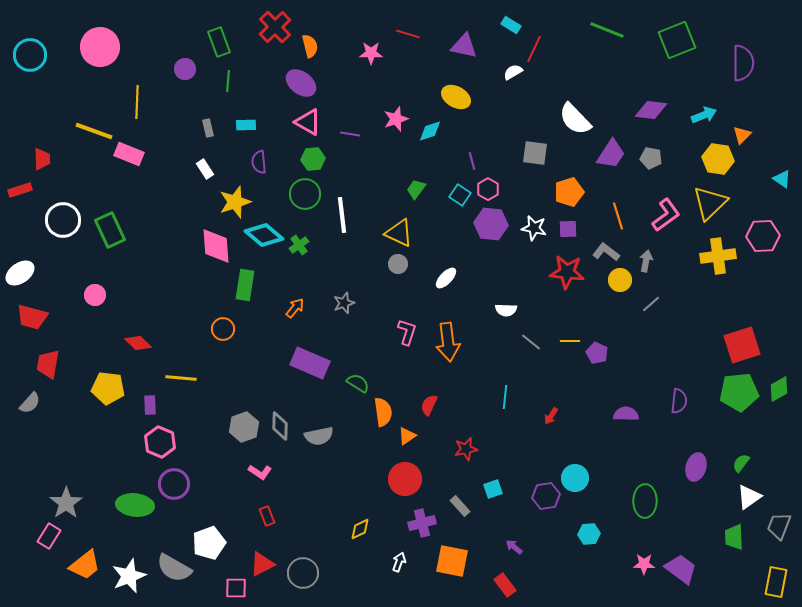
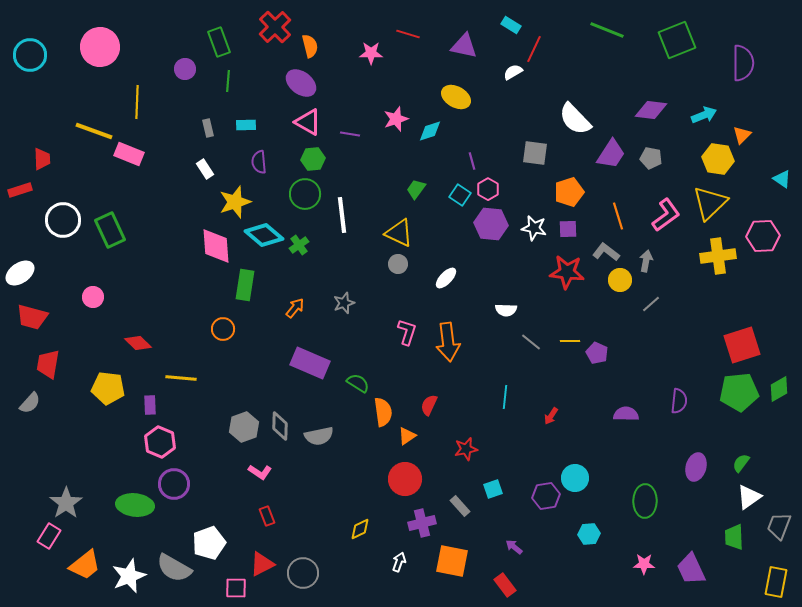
pink circle at (95, 295): moved 2 px left, 2 px down
purple trapezoid at (681, 569): moved 10 px right; rotated 152 degrees counterclockwise
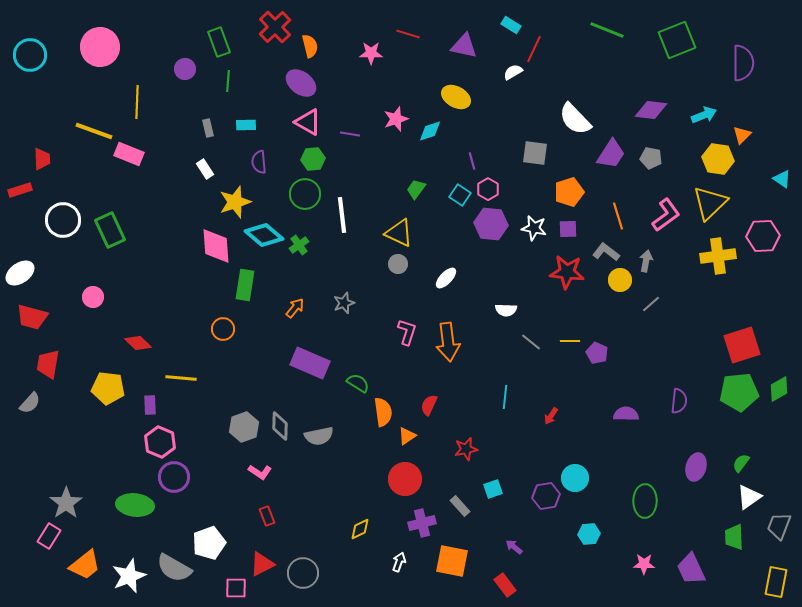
purple circle at (174, 484): moved 7 px up
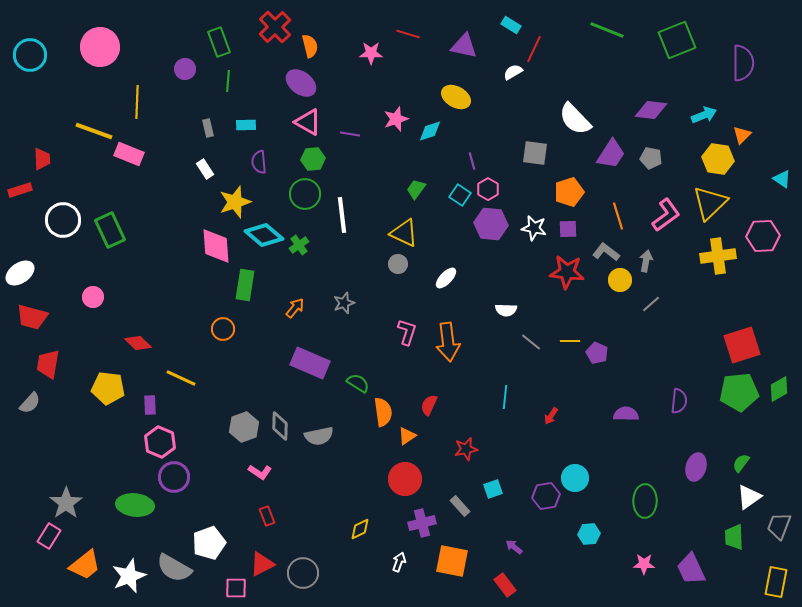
yellow triangle at (399, 233): moved 5 px right
yellow line at (181, 378): rotated 20 degrees clockwise
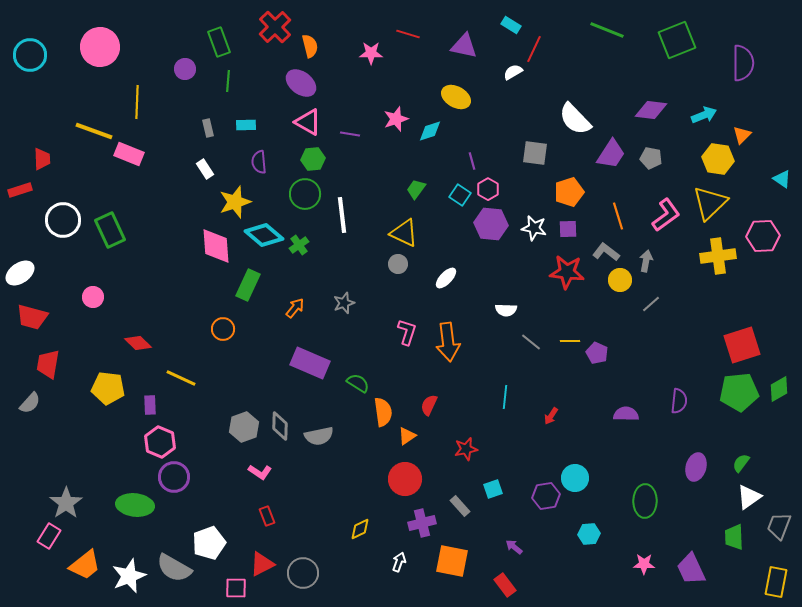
green rectangle at (245, 285): moved 3 px right; rotated 16 degrees clockwise
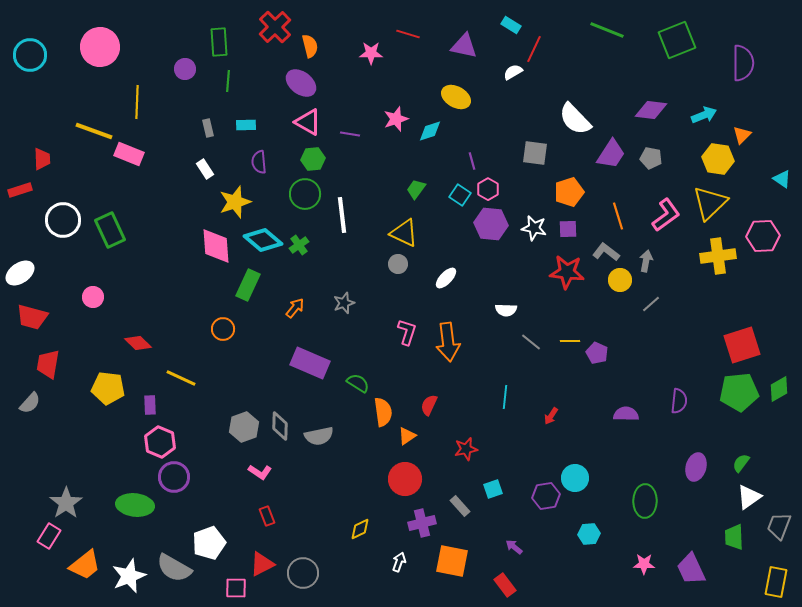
green rectangle at (219, 42): rotated 16 degrees clockwise
cyan diamond at (264, 235): moved 1 px left, 5 px down
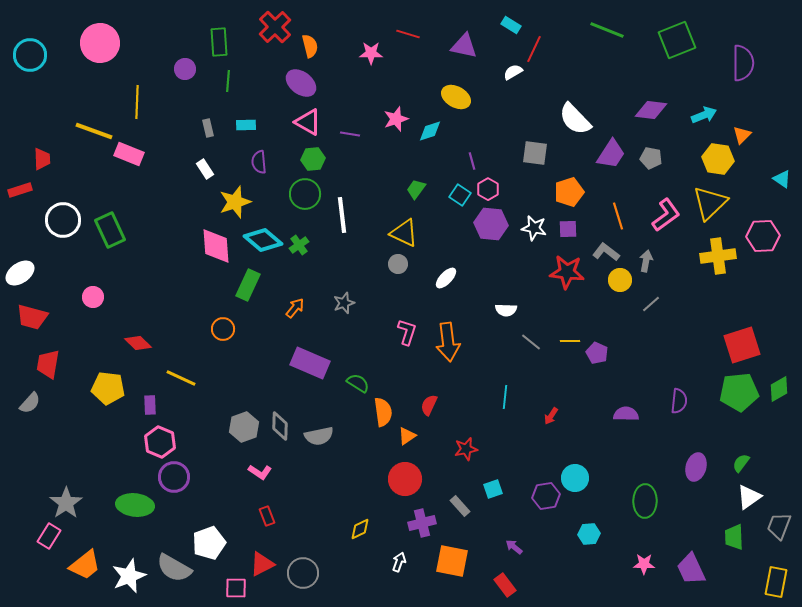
pink circle at (100, 47): moved 4 px up
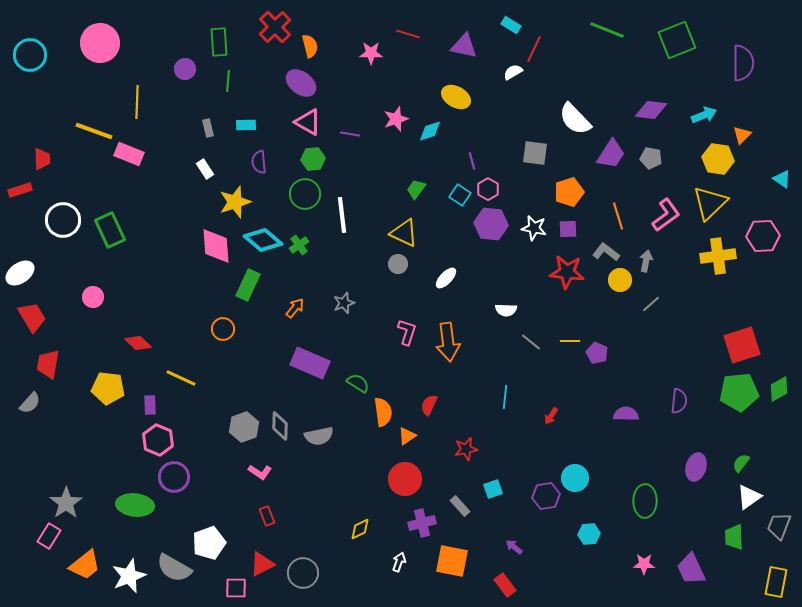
red trapezoid at (32, 317): rotated 136 degrees counterclockwise
pink hexagon at (160, 442): moved 2 px left, 2 px up
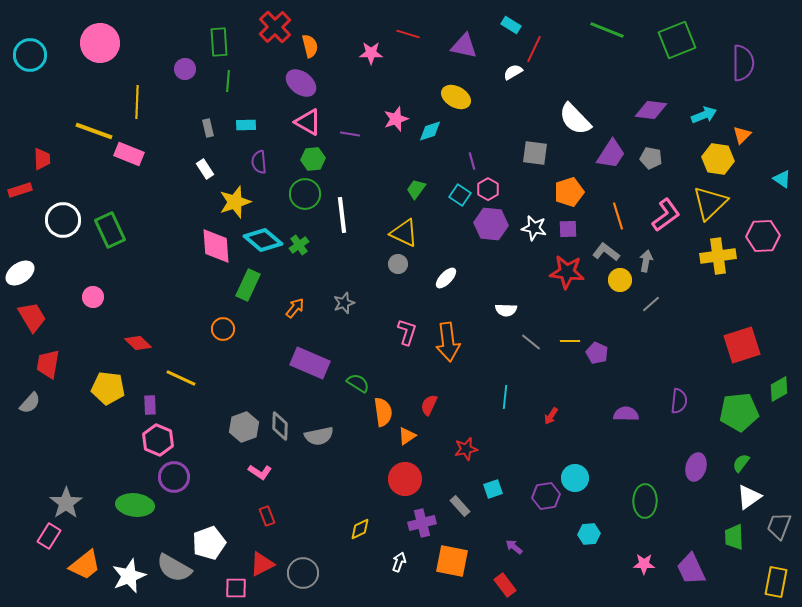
green pentagon at (739, 392): moved 20 px down
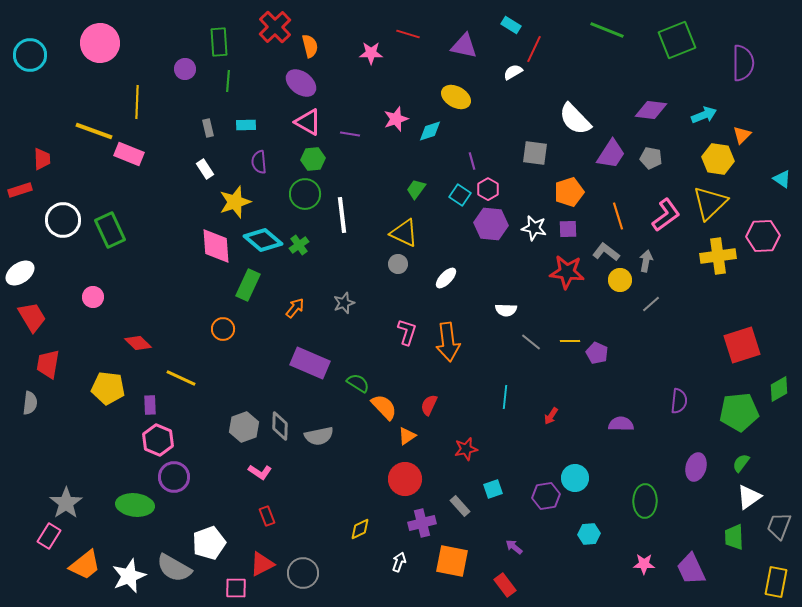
gray semicircle at (30, 403): rotated 35 degrees counterclockwise
orange semicircle at (383, 412): moved 1 px right, 5 px up; rotated 36 degrees counterclockwise
purple semicircle at (626, 414): moved 5 px left, 10 px down
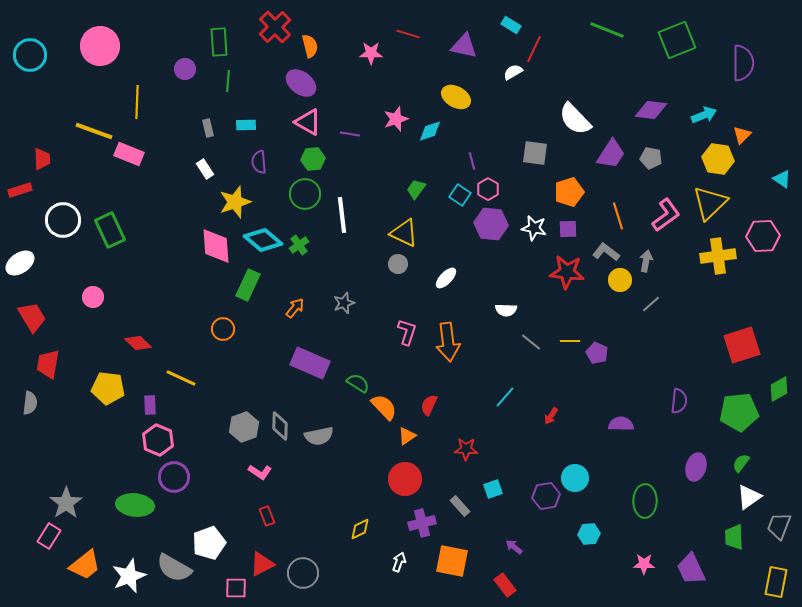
pink circle at (100, 43): moved 3 px down
white ellipse at (20, 273): moved 10 px up
cyan line at (505, 397): rotated 35 degrees clockwise
red star at (466, 449): rotated 15 degrees clockwise
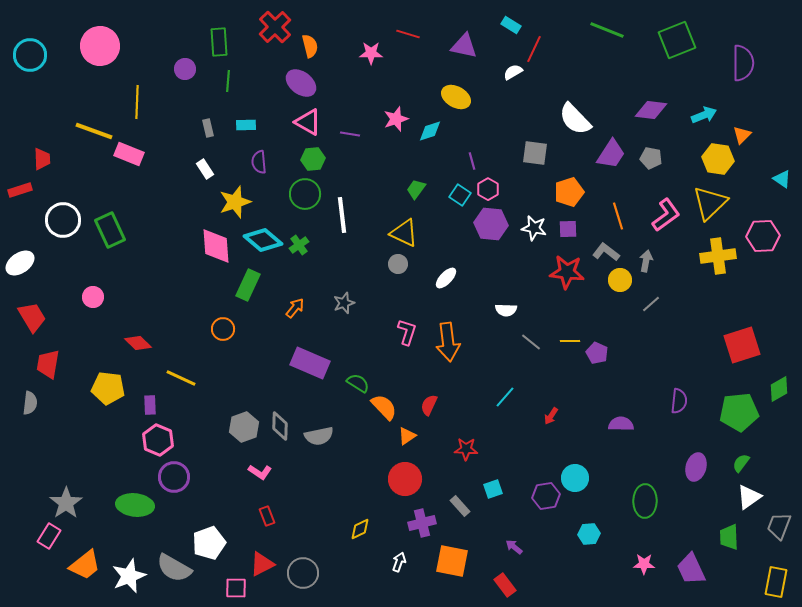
green trapezoid at (734, 537): moved 5 px left
